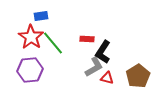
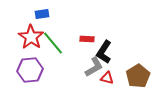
blue rectangle: moved 1 px right, 2 px up
black L-shape: moved 1 px right
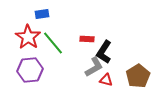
red star: moved 3 px left
red triangle: moved 1 px left, 2 px down
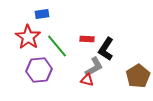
green line: moved 4 px right, 3 px down
black L-shape: moved 2 px right, 3 px up
purple hexagon: moved 9 px right
red triangle: moved 19 px left
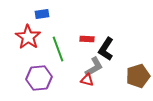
green line: moved 1 px right, 3 px down; rotated 20 degrees clockwise
purple hexagon: moved 8 px down
brown pentagon: rotated 15 degrees clockwise
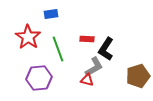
blue rectangle: moved 9 px right
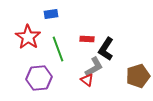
red triangle: rotated 24 degrees clockwise
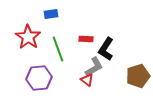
red rectangle: moved 1 px left
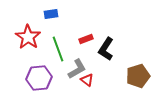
red rectangle: rotated 24 degrees counterclockwise
gray L-shape: moved 17 px left, 2 px down
